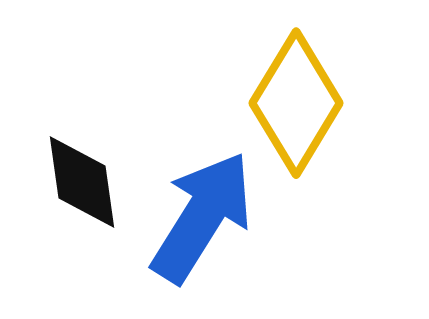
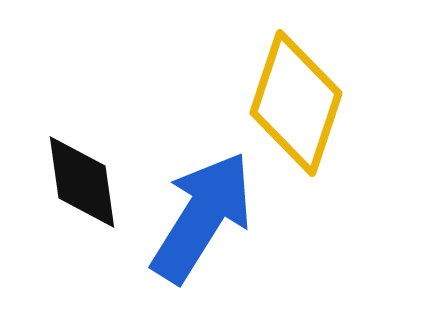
yellow diamond: rotated 13 degrees counterclockwise
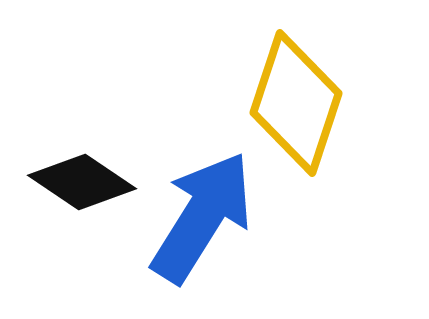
black diamond: rotated 48 degrees counterclockwise
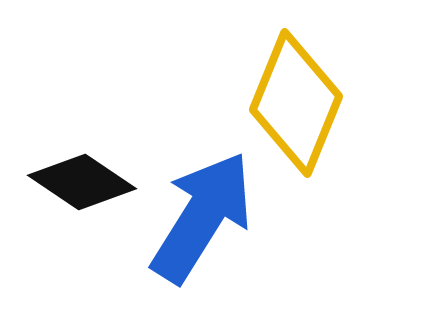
yellow diamond: rotated 4 degrees clockwise
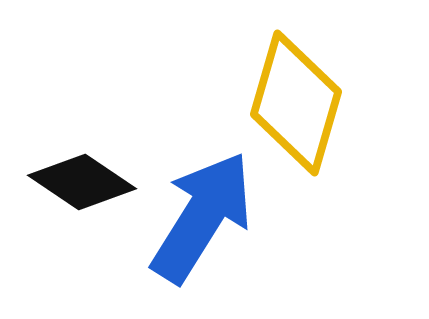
yellow diamond: rotated 6 degrees counterclockwise
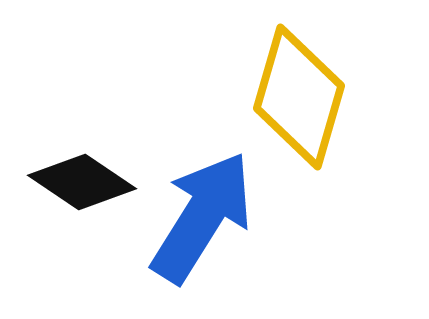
yellow diamond: moved 3 px right, 6 px up
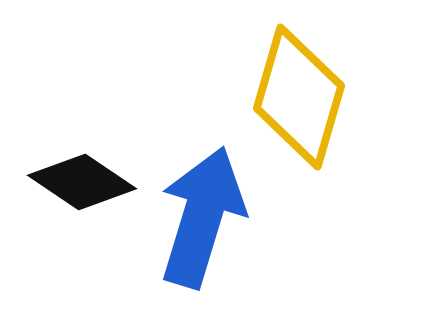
blue arrow: rotated 15 degrees counterclockwise
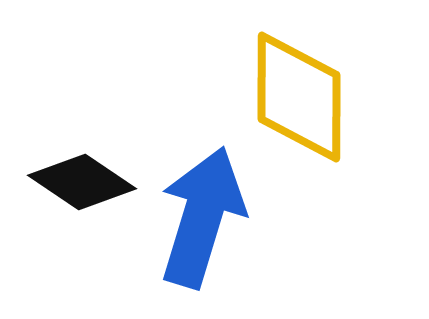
yellow diamond: rotated 16 degrees counterclockwise
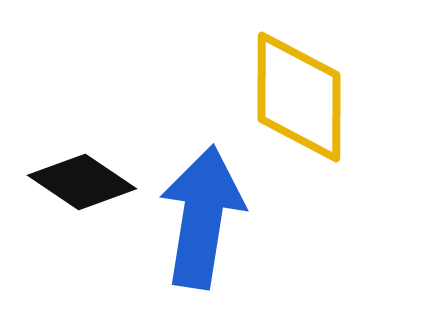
blue arrow: rotated 8 degrees counterclockwise
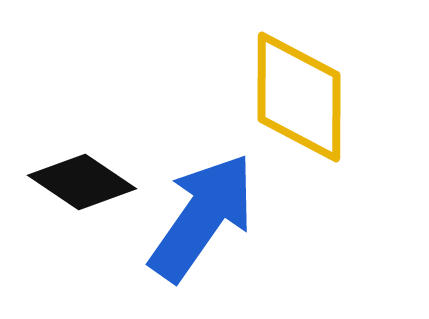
blue arrow: rotated 26 degrees clockwise
